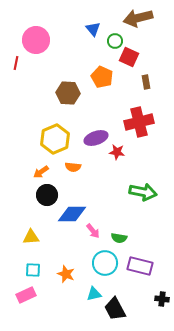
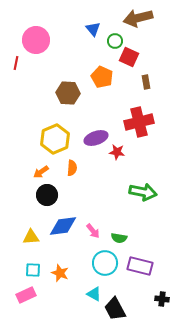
orange semicircle: moved 1 px left, 1 px down; rotated 91 degrees counterclockwise
blue diamond: moved 9 px left, 12 px down; rotated 8 degrees counterclockwise
orange star: moved 6 px left, 1 px up
cyan triangle: rotated 42 degrees clockwise
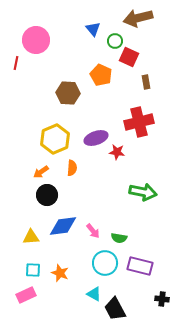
orange pentagon: moved 1 px left, 2 px up
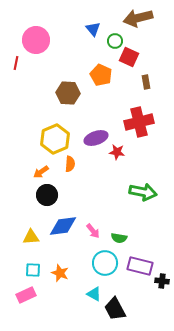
orange semicircle: moved 2 px left, 4 px up
black cross: moved 18 px up
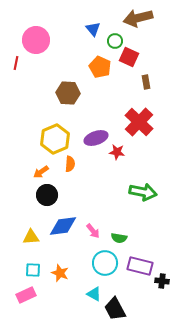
orange pentagon: moved 1 px left, 8 px up
red cross: rotated 32 degrees counterclockwise
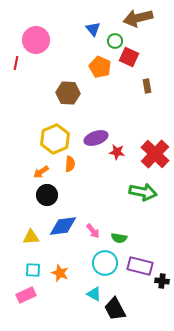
brown rectangle: moved 1 px right, 4 px down
red cross: moved 16 px right, 32 px down
